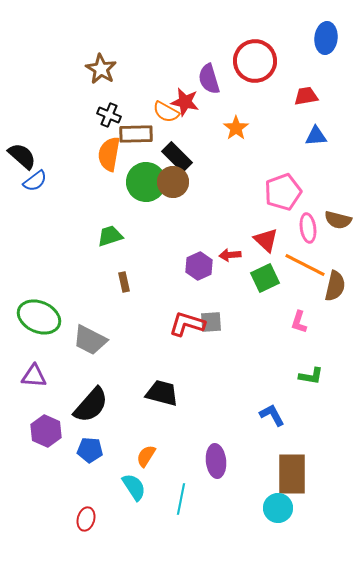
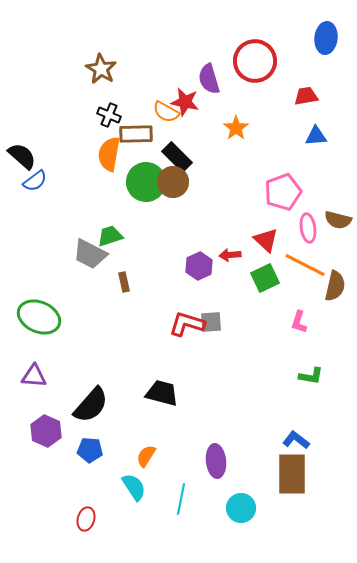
gray trapezoid at (90, 340): moved 86 px up
blue L-shape at (272, 415): moved 24 px right, 25 px down; rotated 24 degrees counterclockwise
cyan circle at (278, 508): moved 37 px left
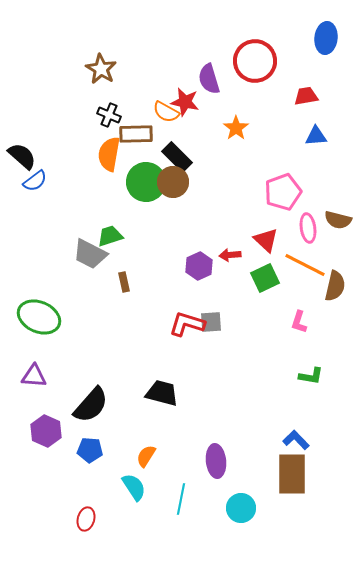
blue L-shape at (296, 440): rotated 8 degrees clockwise
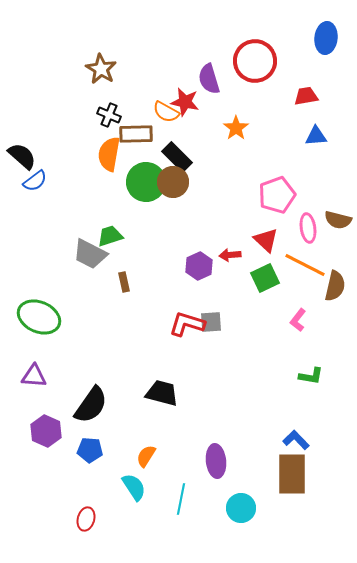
pink pentagon at (283, 192): moved 6 px left, 3 px down
pink L-shape at (299, 322): moved 1 px left, 2 px up; rotated 20 degrees clockwise
black semicircle at (91, 405): rotated 6 degrees counterclockwise
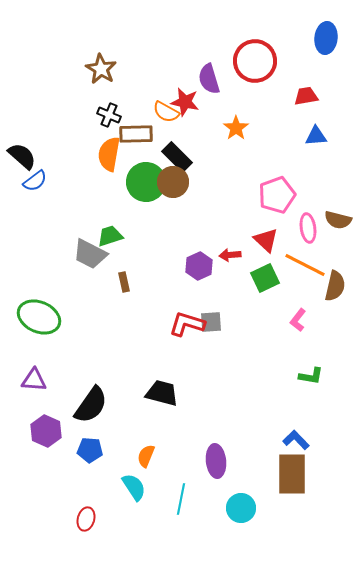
purple triangle at (34, 376): moved 4 px down
orange semicircle at (146, 456): rotated 10 degrees counterclockwise
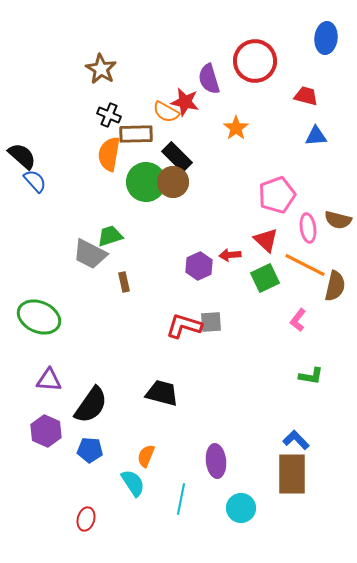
red trapezoid at (306, 96): rotated 25 degrees clockwise
blue semicircle at (35, 181): rotated 95 degrees counterclockwise
red L-shape at (187, 324): moved 3 px left, 2 px down
purple triangle at (34, 380): moved 15 px right
cyan semicircle at (134, 487): moved 1 px left, 4 px up
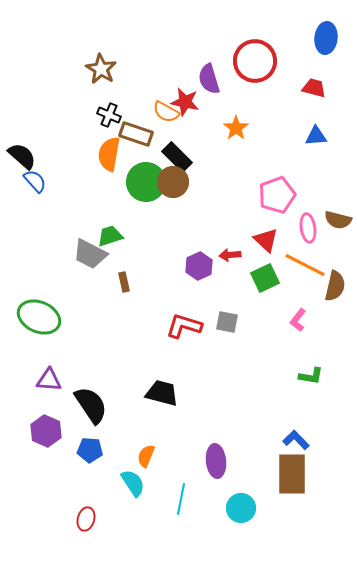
red trapezoid at (306, 96): moved 8 px right, 8 px up
brown rectangle at (136, 134): rotated 20 degrees clockwise
gray square at (211, 322): moved 16 px right; rotated 15 degrees clockwise
black semicircle at (91, 405): rotated 69 degrees counterclockwise
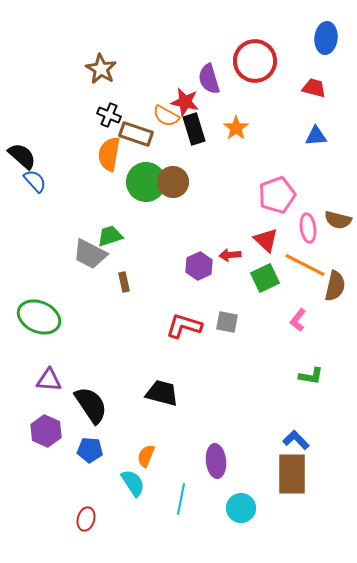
orange semicircle at (166, 112): moved 4 px down
black rectangle at (177, 157): moved 17 px right, 28 px up; rotated 28 degrees clockwise
